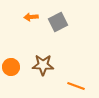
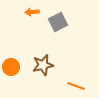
orange arrow: moved 1 px right, 5 px up
brown star: rotated 15 degrees counterclockwise
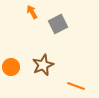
orange arrow: rotated 64 degrees clockwise
gray square: moved 2 px down
brown star: rotated 10 degrees counterclockwise
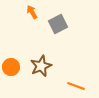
brown star: moved 2 px left, 1 px down
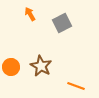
orange arrow: moved 2 px left, 2 px down
gray square: moved 4 px right, 1 px up
brown star: rotated 20 degrees counterclockwise
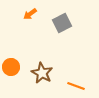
orange arrow: rotated 96 degrees counterclockwise
brown star: moved 1 px right, 7 px down
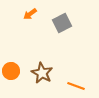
orange circle: moved 4 px down
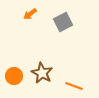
gray square: moved 1 px right, 1 px up
orange circle: moved 3 px right, 5 px down
orange line: moved 2 px left
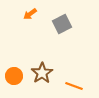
gray square: moved 1 px left, 2 px down
brown star: rotated 10 degrees clockwise
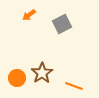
orange arrow: moved 1 px left, 1 px down
orange circle: moved 3 px right, 2 px down
